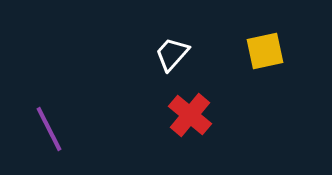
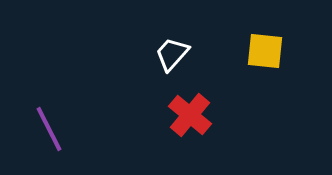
yellow square: rotated 18 degrees clockwise
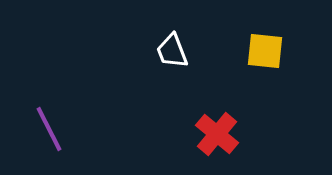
white trapezoid: moved 3 px up; rotated 63 degrees counterclockwise
red cross: moved 27 px right, 19 px down
